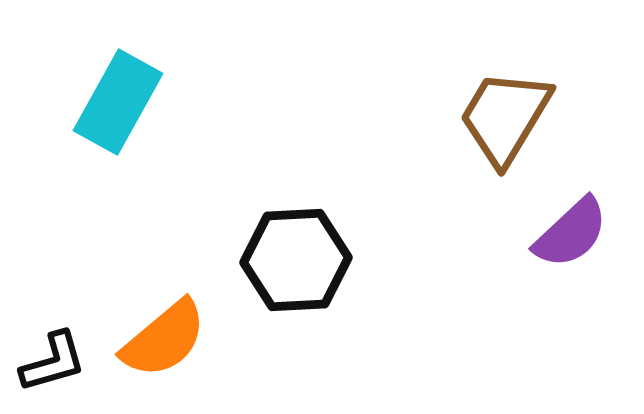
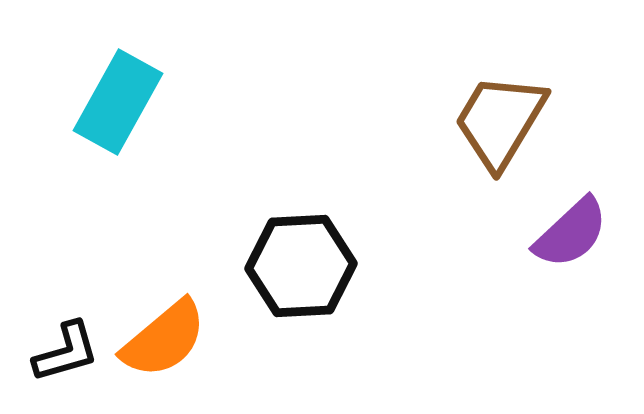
brown trapezoid: moved 5 px left, 4 px down
black hexagon: moved 5 px right, 6 px down
black L-shape: moved 13 px right, 10 px up
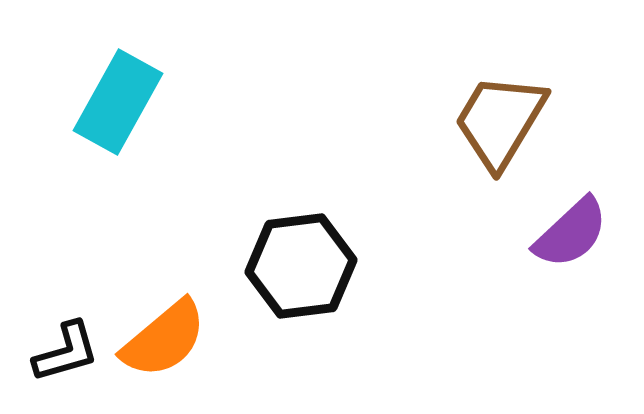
black hexagon: rotated 4 degrees counterclockwise
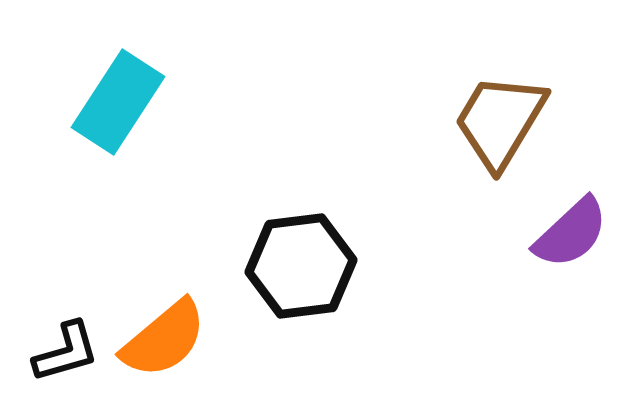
cyan rectangle: rotated 4 degrees clockwise
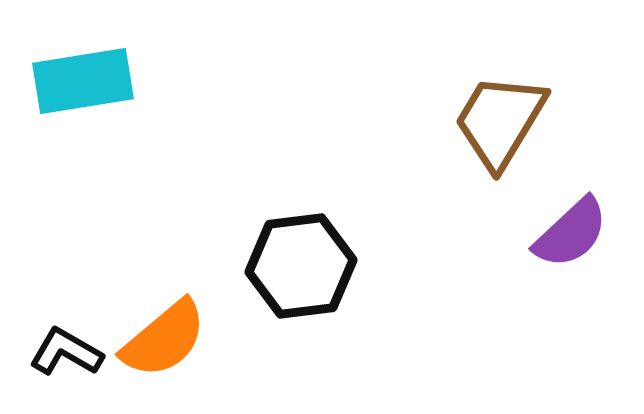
cyan rectangle: moved 35 px left, 21 px up; rotated 48 degrees clockwise
black L-shape: rotated 134 degrees counterclockwise
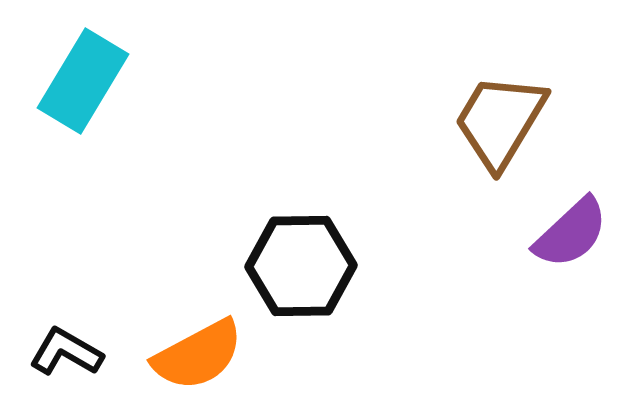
cyan rectangle: rotated 50 degrees counterclockwise
black hexagon: rotated 6 degrees clockwise
orange semicircle: moved 34 px right, 16 px down; rotated 12 degrees clockwise
